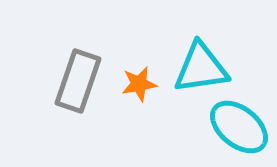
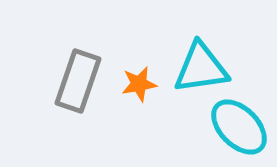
cyan ellipse: rotated 6 degrees clockwise
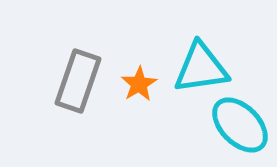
orange star: rotated 21 degrees counterclockwise
cyan ellipse: moved 1 px right, 2 px up
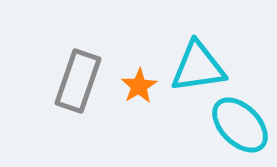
cyan triangle: moved 3 px left, 1 px up
orange star: moved 2 px down
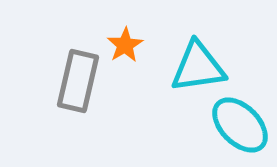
gray rectangle: rotated 6 degrees counterclockwise
orange star: moved 14 px left, 41 px up
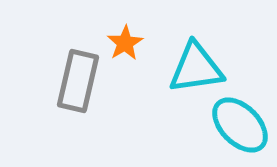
orange star: moved 2 px up
cyan triangle: moved 2 px left, 1 px down
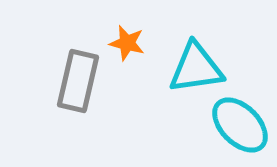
orange star: moved 2 px right; rotated 27 degrees counterclockwise
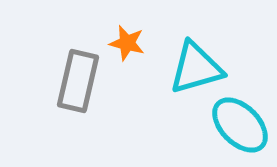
cyan triangle: rotated 8 degrees counterclockwise
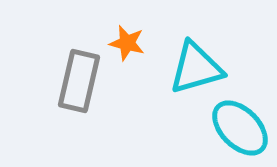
gray rectangle: moved 1 px right
cyan ellipse: moved 3 px down
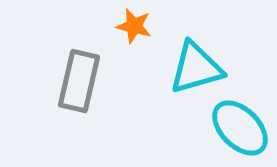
orange star: moved 7 px right, 17 px up
